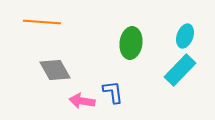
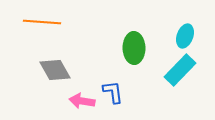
green ellipse: moved 3 px right, 5 px down; rotated 8 degrees counterclockwise
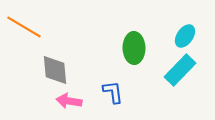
orange line: moved 18 px left, 5 px down; rotated 27 degrees clockwise
cyan ellipse: rotated 15 degrees clockwise
gray diamond: rotated 24 degrees clockwise
pink arrow: moved 13 px left
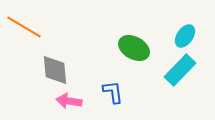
green ellipse: rotated 60 degrees counterclockwise
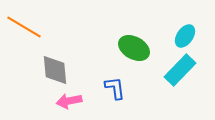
blue L-shape: moved 2 px right, 4 px up
pink arrow: rotated 20 degrees counterclockwise
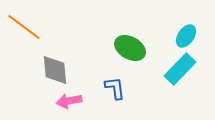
orange line: rotated 6 degrees clockwise
cyan ellipse: moved 1 px right
green ellipse: moved 4 px left
cyan rectangle: moved 1 px up
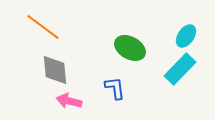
orange line: moved 19 px right
pink arrow: rotated 25 degrees clockwise
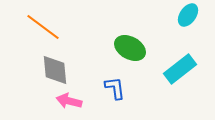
cyan ellipse: moved 2 px right, 21 px up
cyan rectangle: rotated 8 degrees clockwise
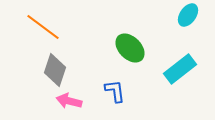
green ellipse: rotated 16 degrees clockwise
gray diamond: rotated 24 degrees clockwise
blue L-shape: moved 3 px down
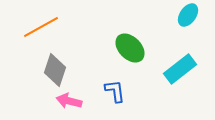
orange line: moved 2 px left; rotated 66 degrees counterclockwise
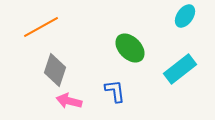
cyan ellipse: moved 3 px left, 1 px down
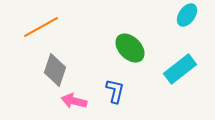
cyan ellipse: moved 2 px right, 1 px up
blue L-shape: rotated 20 degrees clockwise
pink arrow: moved 5 px right
